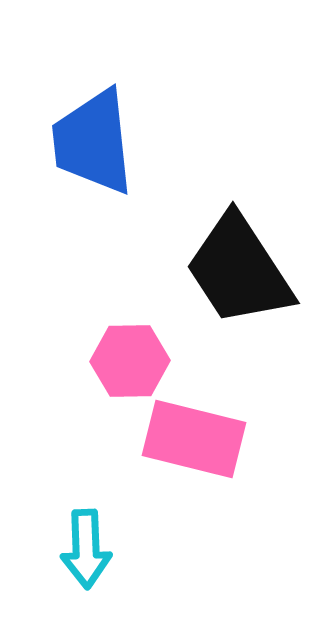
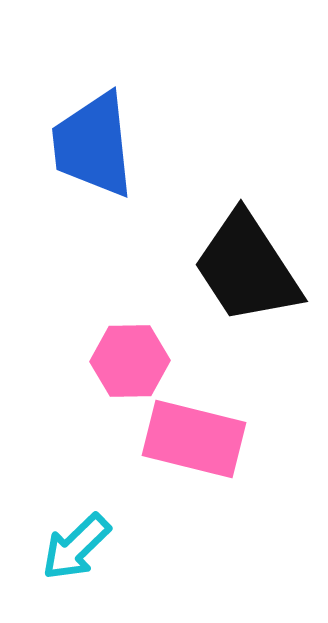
blue trapezoid: moved 3 px down
black trapezoid: moved 8 px right, 2 px up
cyan arrow: moved 10 px left, 2 px up; rotated 48 degrees clockwise
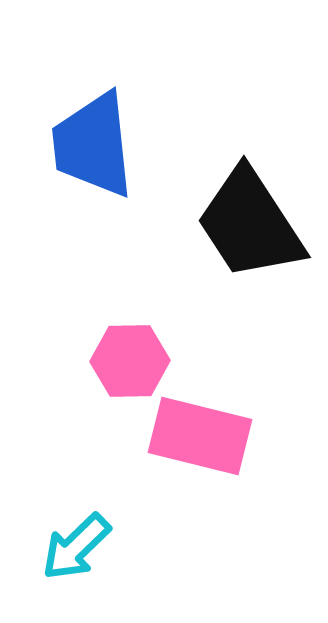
black trapezoid: moved 3 px right, 44 px up
pink rectangle: moved 6 px right, 3 px up
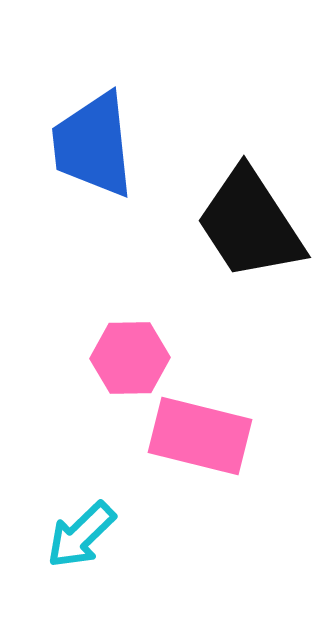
pink hexagon: moved 3 px up
cyan arrow: moved 5 px right, 12 px up
